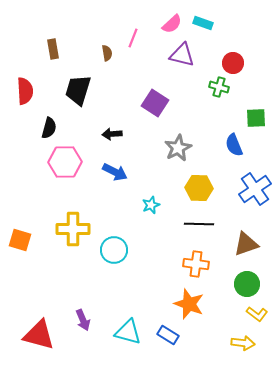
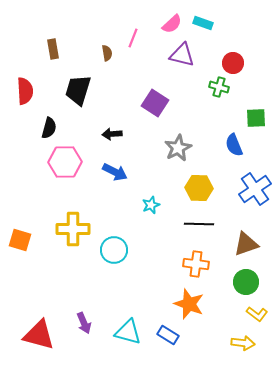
green circle: moved 1 px left, 2 px up
purple arrow: moved 1 px right, 3 px down
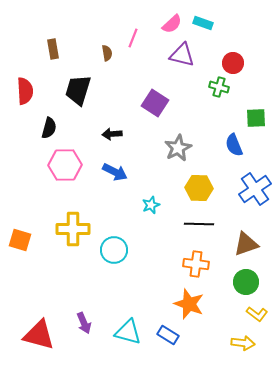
pink hexagon: moved 3 px down
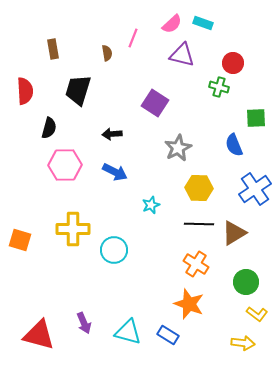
brown triangle: moved 12 px left, 11 px up; rotated 12 degrees counterclockwise
orange cross: rotated 25 degrees clockwise
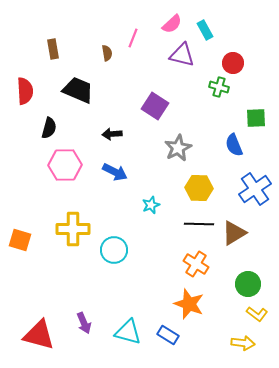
cyan rectangle: moved 2 px right, 7 px down; rotated 42 degrees clockwise
black trapezoid: rotated 96 degrees clockwise
purple square: moved 3 px down
green circle: moved 2 px right, 2 px down
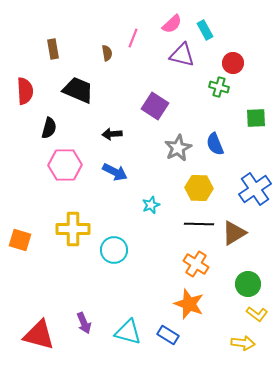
blue semicircle: moved 19 px left, 1 px up
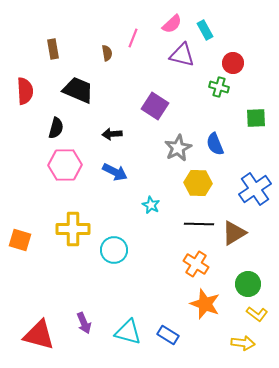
black semicircle: moved 7 px right
yellow hexagon: moved 1 px left, 5 px up
cyan star: rotated 24 degrees counterclockwise
orange star: moved 16 px right
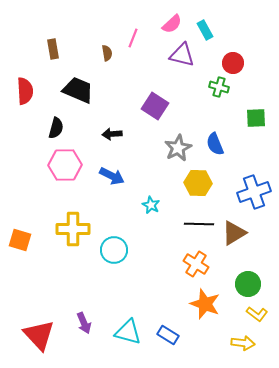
blue arrow: moved 3 px left, 4 px down
blue cross: moved 1 px left, 3 px down; rotated 16 degrees clockwise
red triangle: rotated 32 degrees clockwise
